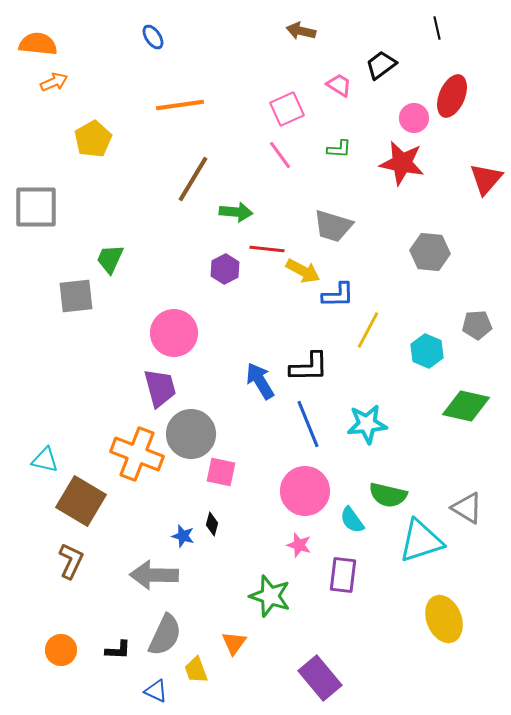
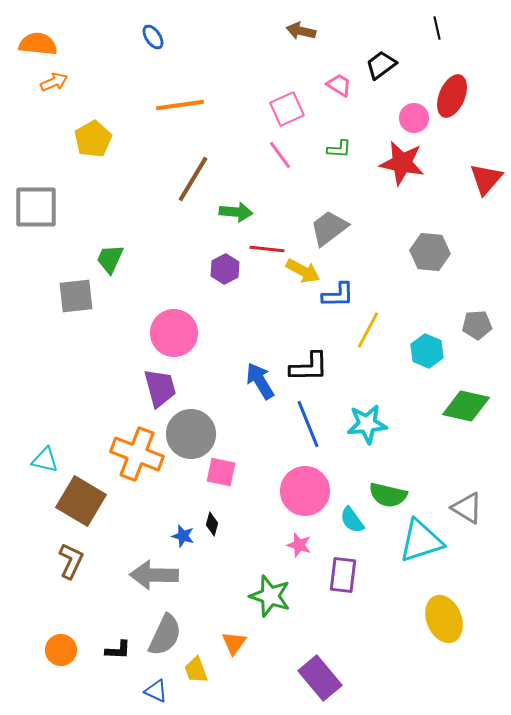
gray trapezoid at (333, 226): moved 4 px left, 2 px down; rotated 126 degrees clockwise
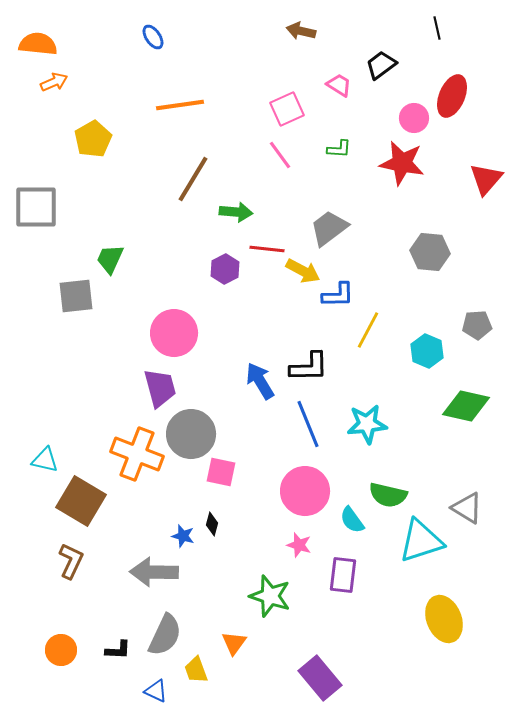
gray arrow at (154, 575): moved 3 px up
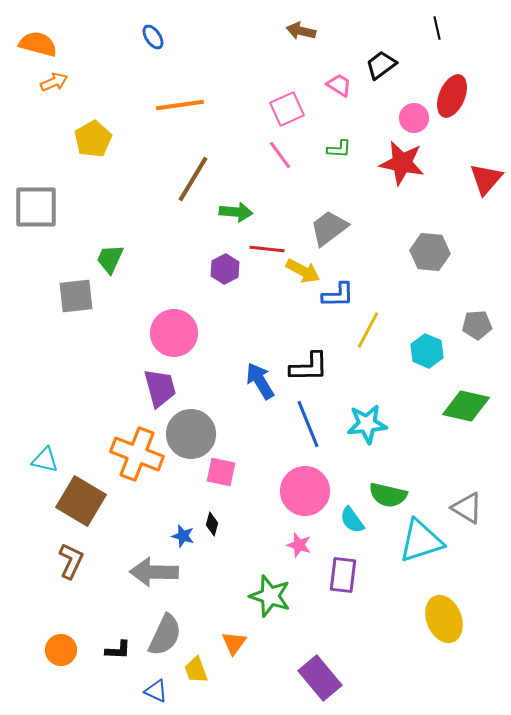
orange semicircle at (38, 44): rotated 9 degrees clockwise
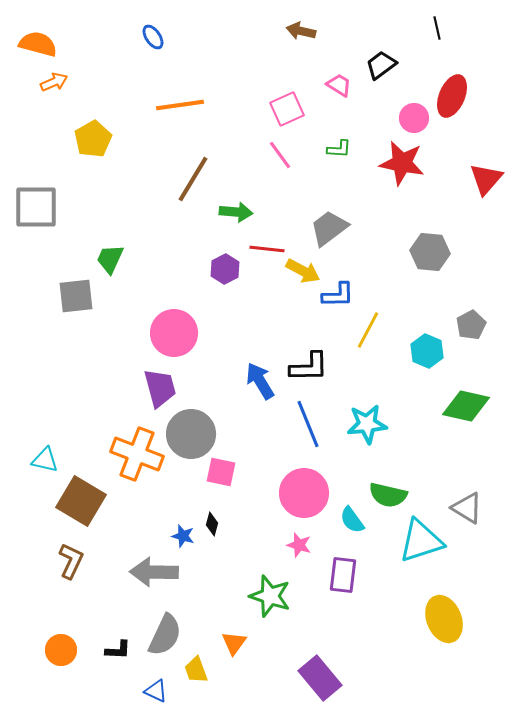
gray pentagon at (477, 325): moved 6 px left; rotated 24 degrees counterclockwise
pink circle at (305, 491): moved 1 px left, 2 px down
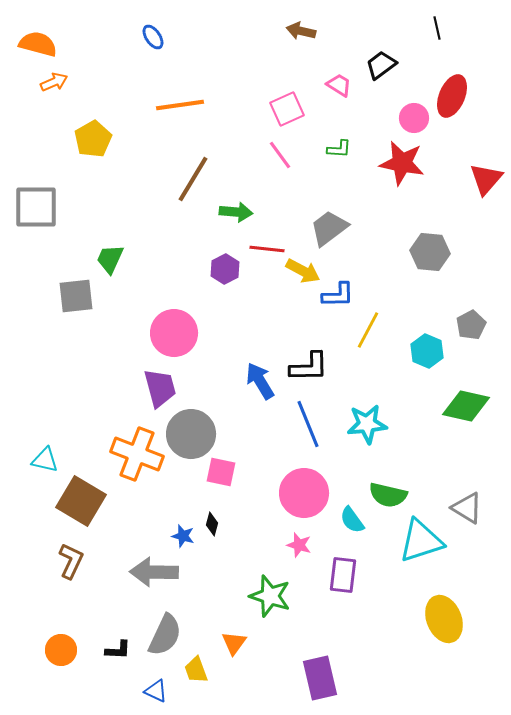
purple rectangle at (320, 678): rotated 27 degrees clockwise
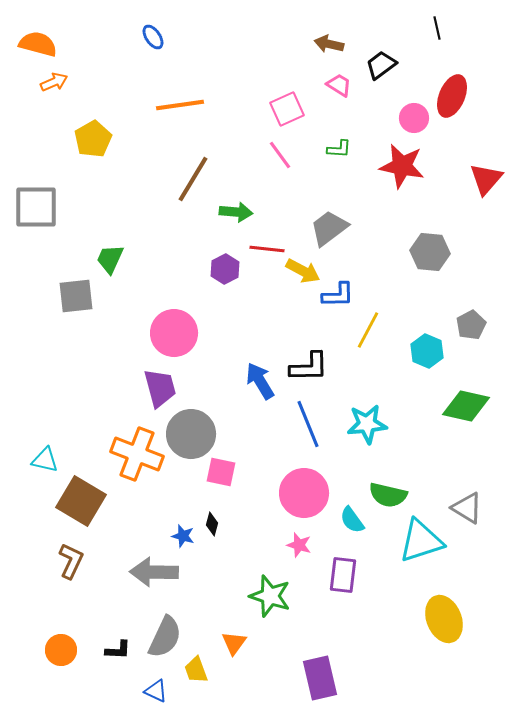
brown arrow at (301, 31): moved 28 px right, 13 px down
red star at (402, 163): moved 3 px down
gray semicircle at (165, 635): moved 2 px down
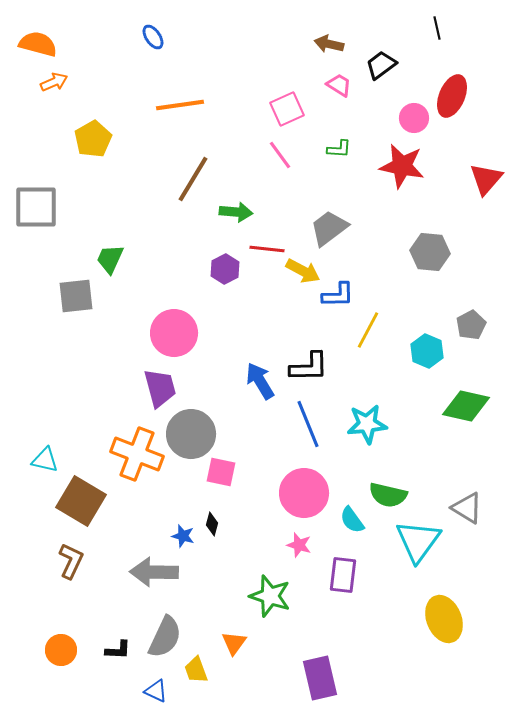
cyan triangle at (421, 541): moved 3 px left; rotated 36 degrees counterclockwise
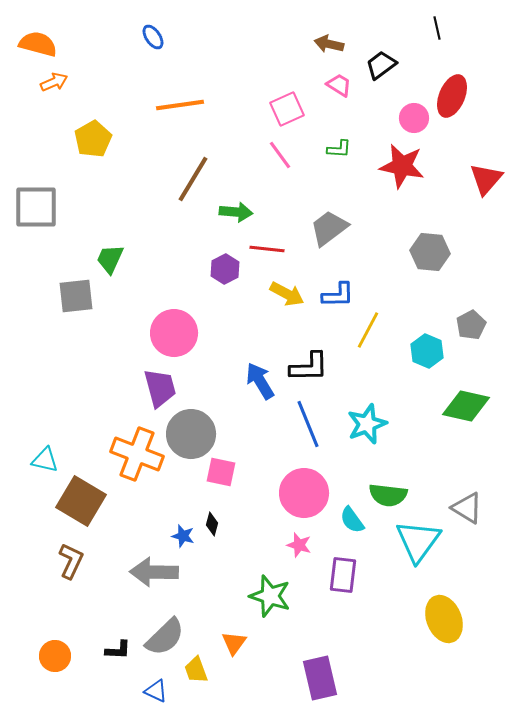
yellow arrow at (303, 271): moved 16 px left, 23 px down
cyan star at (367, 424): rotated 15 degrees counterclockwise
green semicircle at (388, 495): rotated 6 degrees counterclockwise
gray semicircle at (165, 637): rotated 21 degrees clockwise
orange circle at (61, 650): moved 6 px left, 6 px down
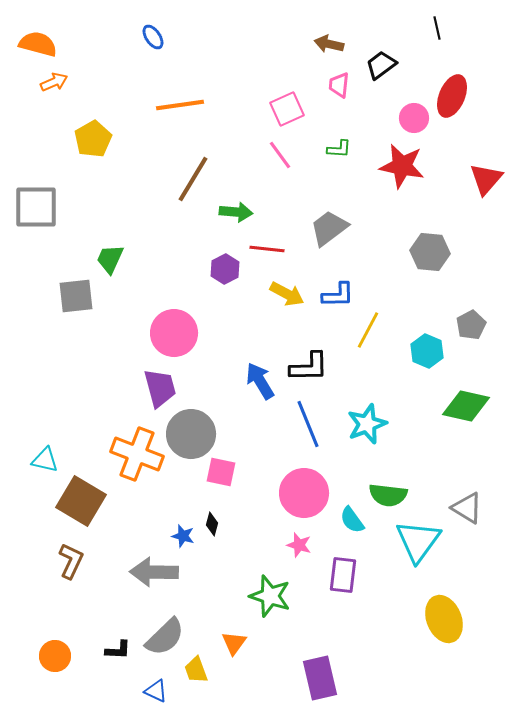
pink trapezoid at (339, 85): rotated 116 degrees counterclockwise
